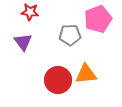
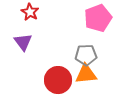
red star: rotated 24 degrees clockwise
pink pentagon: moved 1 px up
gray pentagon: moved 16 px right, 20 px down
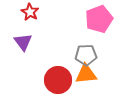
pink pentagon: moved 1 px right, 1 px down
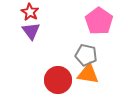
pink pentagon: moved 2 px down; rotated 16 degrees counterclockwise
purple triangle: moved 8 px right, 11 px up
gray pentagon: rotated 15 degrees clockwise
orange triangle: moved 2 px right; rotated 15 degrees clockwise
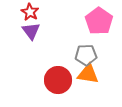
gray pentagon: rotated 15 degrees counterclockwise
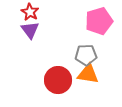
pink pentagon: rotated 20 degrees clockwise
purple triangle: moved 1 px left, 1 px up
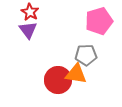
purple triangle: moved 2 px left
orange triangle: moved 12 px left
